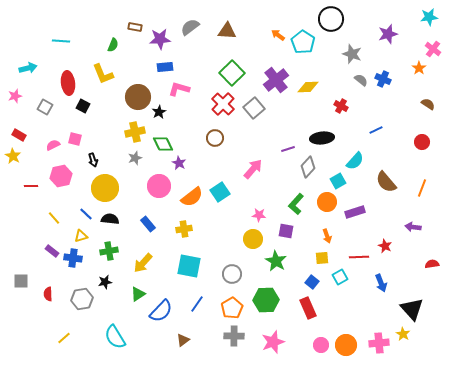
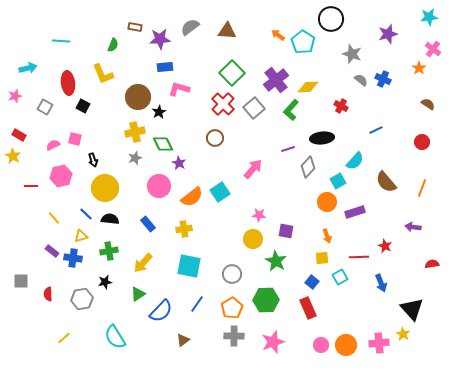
green L-shape at (296, 204): moved 5 px left, 94 px up
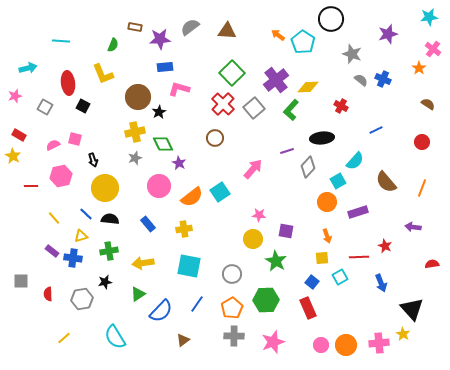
purple line at (288, 149): moved 1 px left, 2 px down
purple rectangle at (355, 212): moved 3 px right
yellow arrow at (143, 263): rotated 40 degrees clockwise
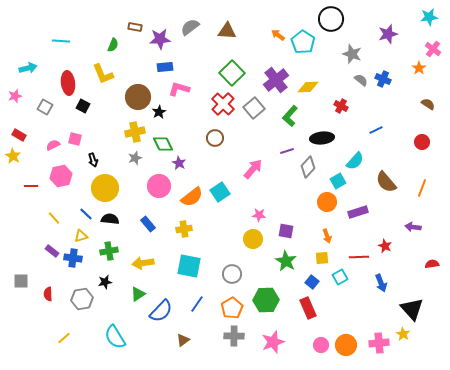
green L-shape at (291, 110): moved 1 px left, 6 px down
green star at (276, 261): moved 10 px right
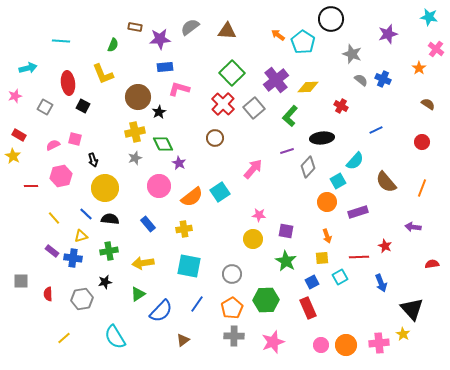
cyan star at (429, 17): rotated 18 degrees clockwise
pink cross at (433, 49): moved 3 px right
blue square at (312, 282): rotated 24 degrees clockwise
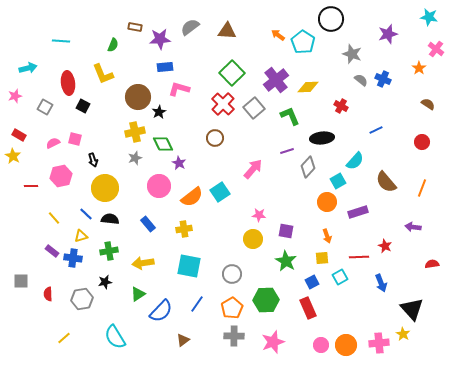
green L-shape at (290, 116): rotated 115 degrees clockwise
pink semicircle at (53, 145): moved 2 px up
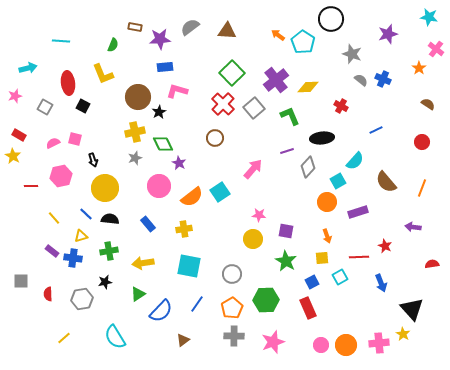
pink L-shape at (179, 89): moved 2 px left, 2 px down
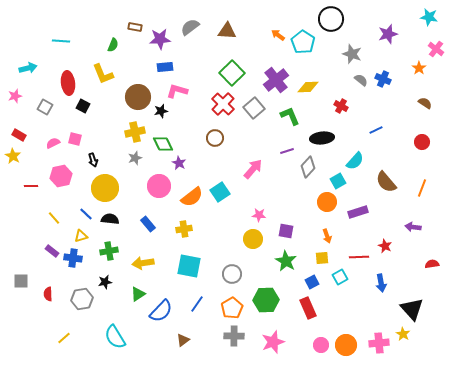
brown semicircle at (428, 104): moved 3 px left, 1 px up
black star at (159, 112): moved 2 px right, 1 px up; rotated 16 degrees clockwise
blue arrow at (381, 283): rotated 12 degrees clockwise
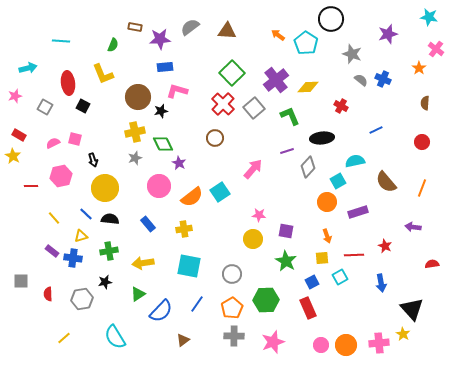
cyan pentagon at (303, 42): moved 3 px right, 1 px down
brown semicircle at (425, 103): rotated 120 degrees counterclockwise
cyan semicircle at (355, 161): rotated 144 degrees counterclockwise
red line at (359, 257): moved 5 px left, 2 px up
